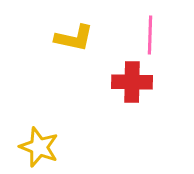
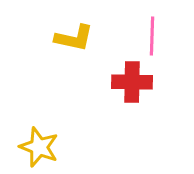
pink line: moved 2 px right, 1 px down
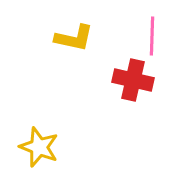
red cross: moved 1 px right, 2 px up; rotated 12 degrees clockwise
